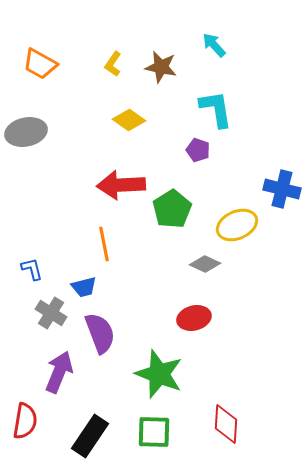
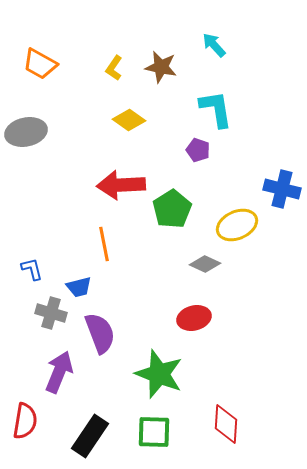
yellow L-shape: moved 1 px right, 4 px down
blue trapezoid: moved 5 px left
gray cross: rotated 16 degrees counterclockwise
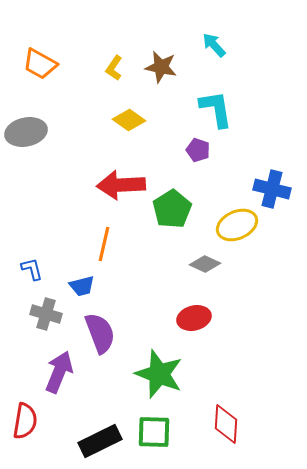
blue cross: moved 10 px left
orange line: rotated 24 degrees clockwise
blue trapezoid: moved 3 px right, 1 px up
gray cross: moved 5 px left, 1 px down
black rectangle: moved 10 px right, 5 px down; rotated 30 degrees clockwise
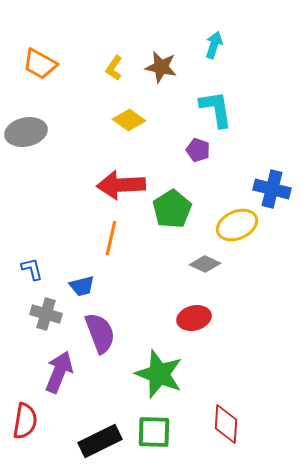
cyan arrow: rotated 60 degrees clockwise
orange line: moved 7 px right, 6 px up
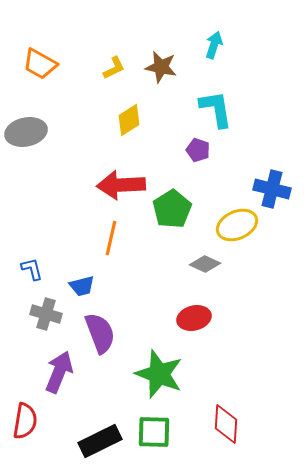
yellow L-shape: rotated 150 degrees counterclockwise
yellow diamond: rotated 68 degrees counterclockwise
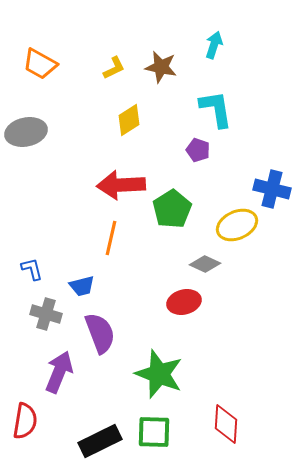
red ellipse: moved 10 px left, 16 px up
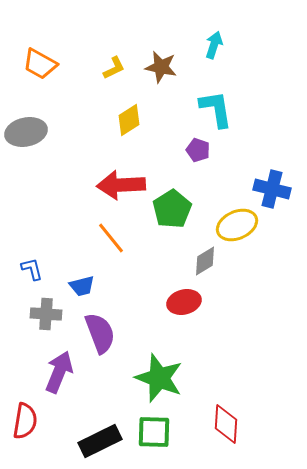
orange line: rotated 52 degrees counterclockwise
gray diamond: moved 3 px up; rotated 56 degrees counterclockwise
gray cross: rotated 12 degrees counterclockwise
green star: moved 4 px down
